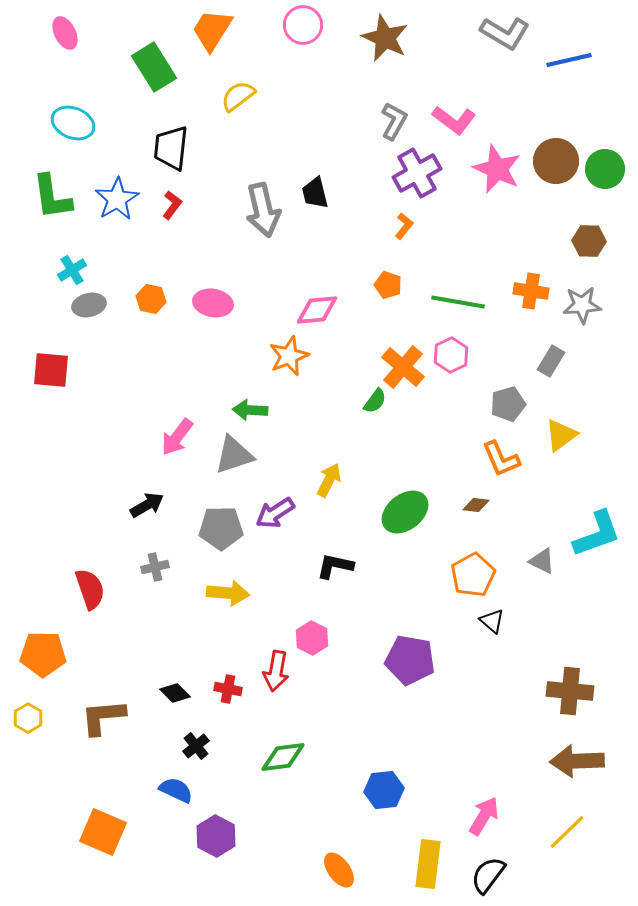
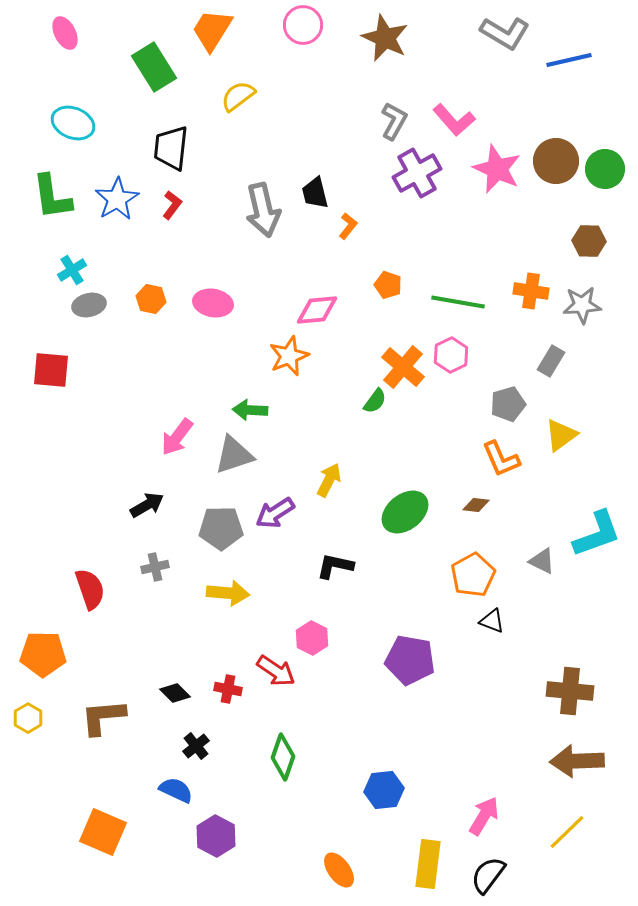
pink L-shape at (454, 120): rotated 12 degrees clockwise
orange L-shape at (404, 226): moved 56 px left
black triangle at (492, 621): rotated 20 degrees counterclockwise
red arrow at (276, 671): rotated 66 degrees counterclockwise
green diamond at (283, 757): rotated 63 degrees counterclockwise
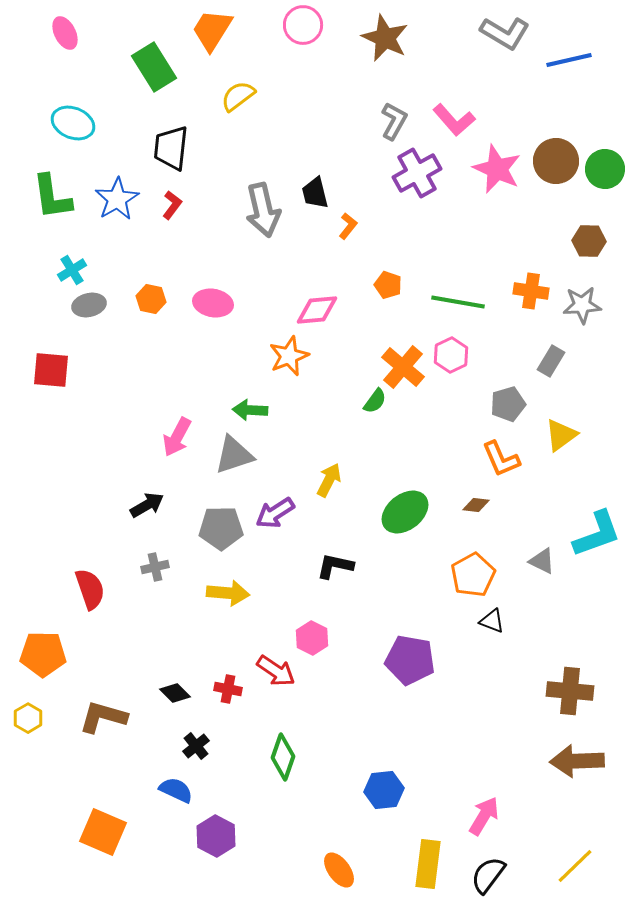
pink arrow at (177, 437): rotated 9 degrees counterclockwise
brown L-shape at (103, 717): rotated 21 degrees clockwise
yellow line at (567, 832): moved 8 px right, 34 px down
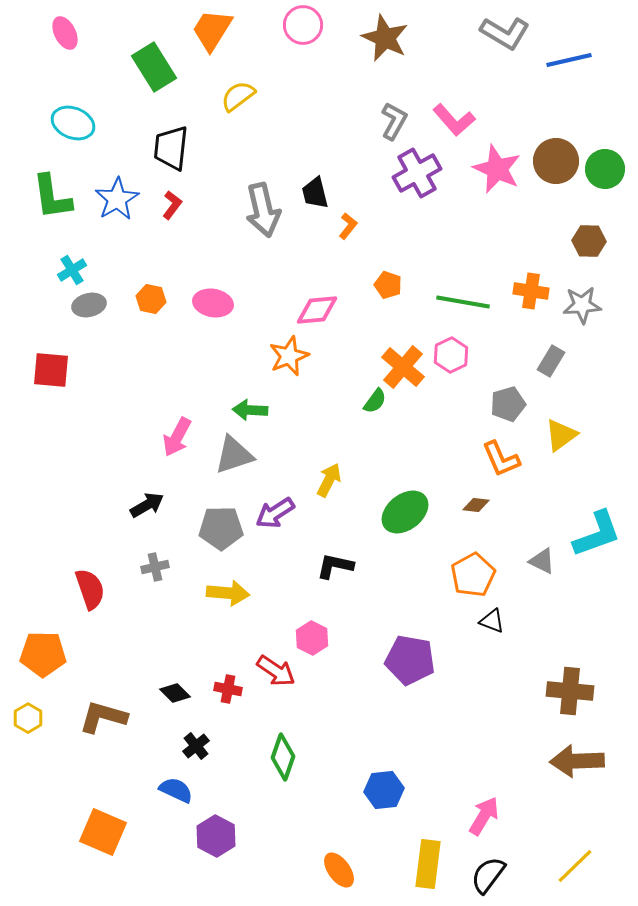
green line at (458, 302): moved 5 px right
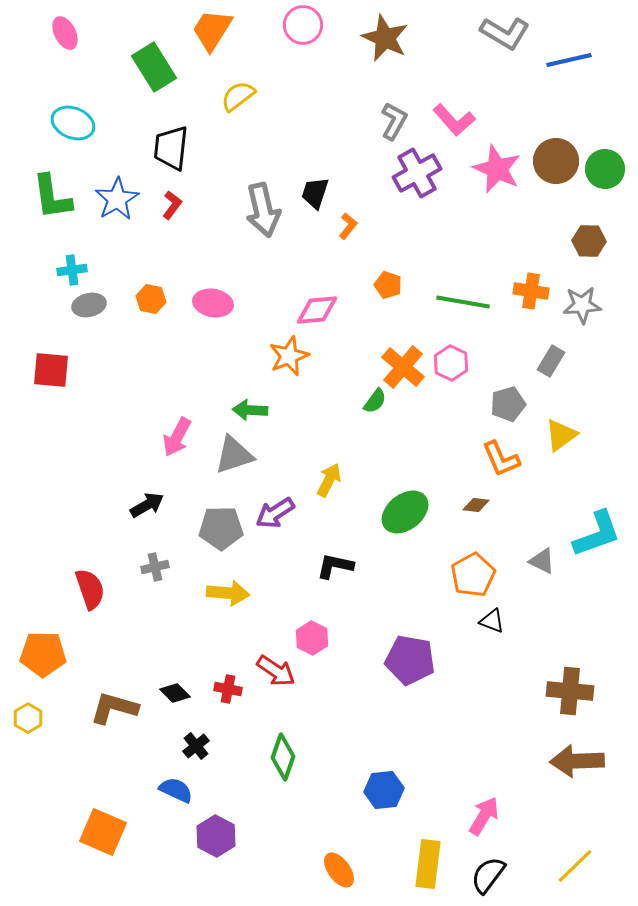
black trapezoid at (315, 193): rotated 32 degrees clockwise
cyan cross at (72, 270): rotated 24 degrees clockwise
pink hexagon at (451, 355): moved 8 px down; rotated 8 degrees counterclockwise
brown L-shape at (103, 717): moved 11 px right, 9 px up
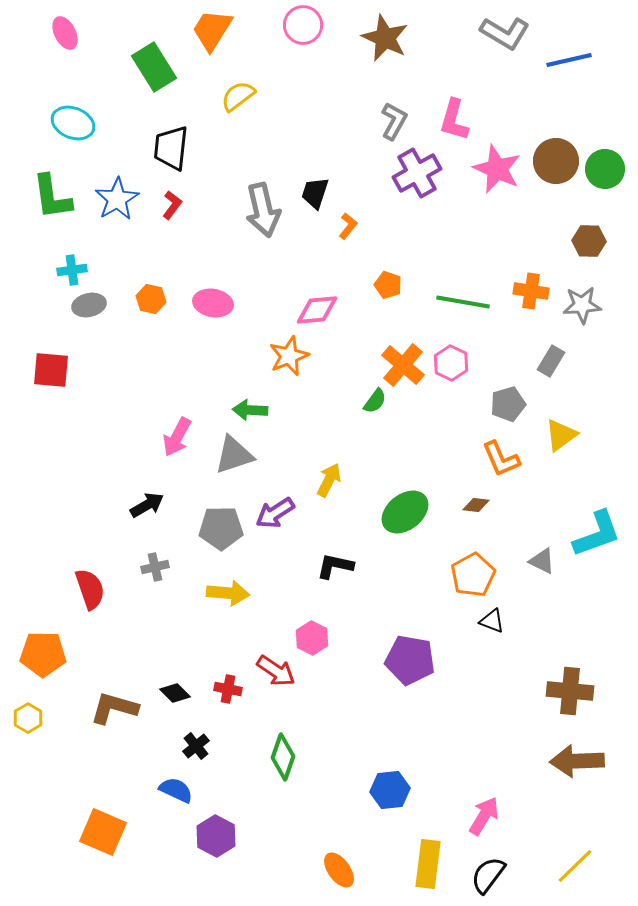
pink L-shape at (454, 120): rotated 57 degrees clockwise
orange cross at (403, 367): moved 2 px up
blue hexagon at (384, 790): moved 6 px right
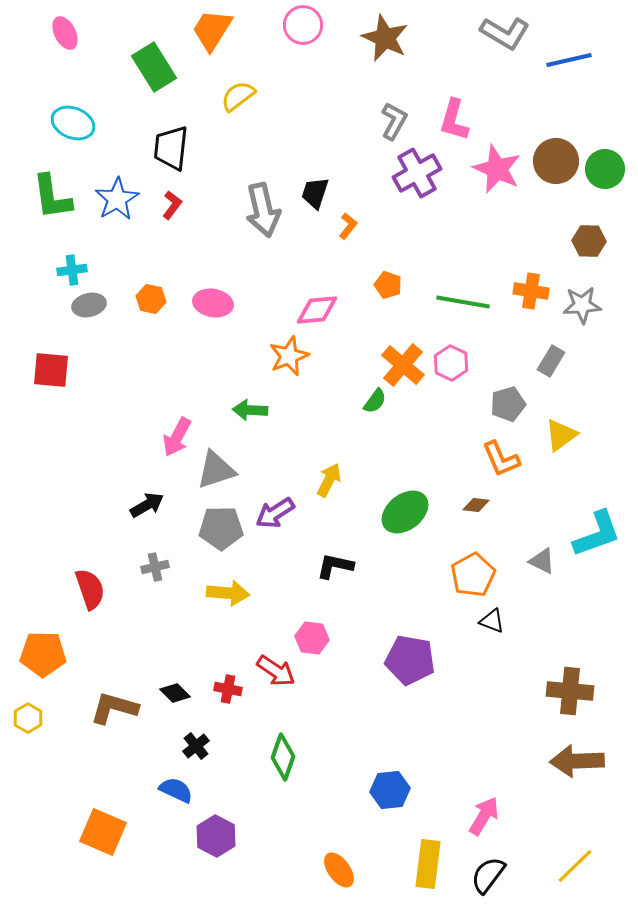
gray triangle at (234, 455): moved 18 px left, 15 px down
pink hexagon at (312, 638): rotated 20 degrees counterclockwise
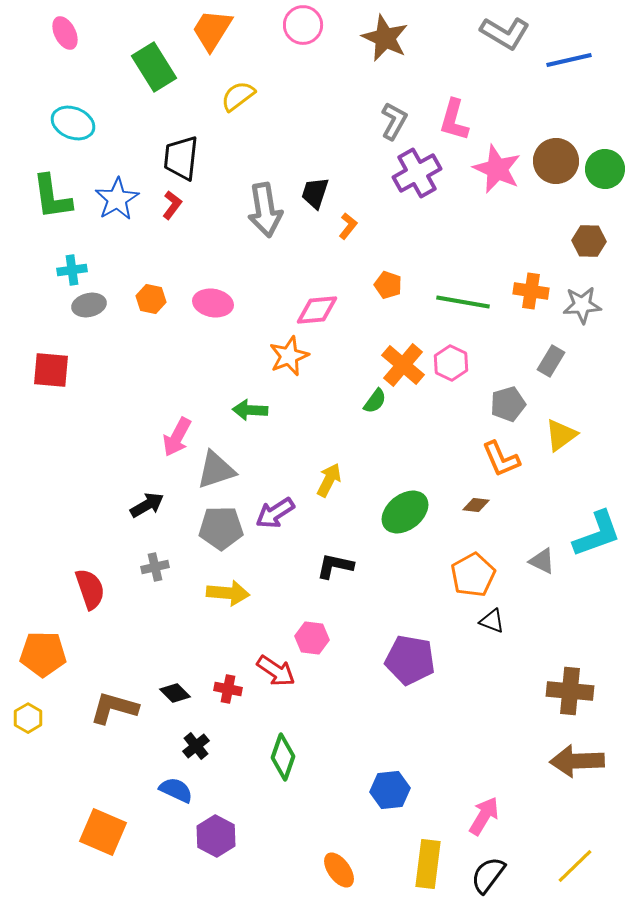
black trapezoid at (171, 148): moved 10 px right, 10 px down
gray arrow at (263, 210): moved 2 px right; rotated 4 degrees clockwise
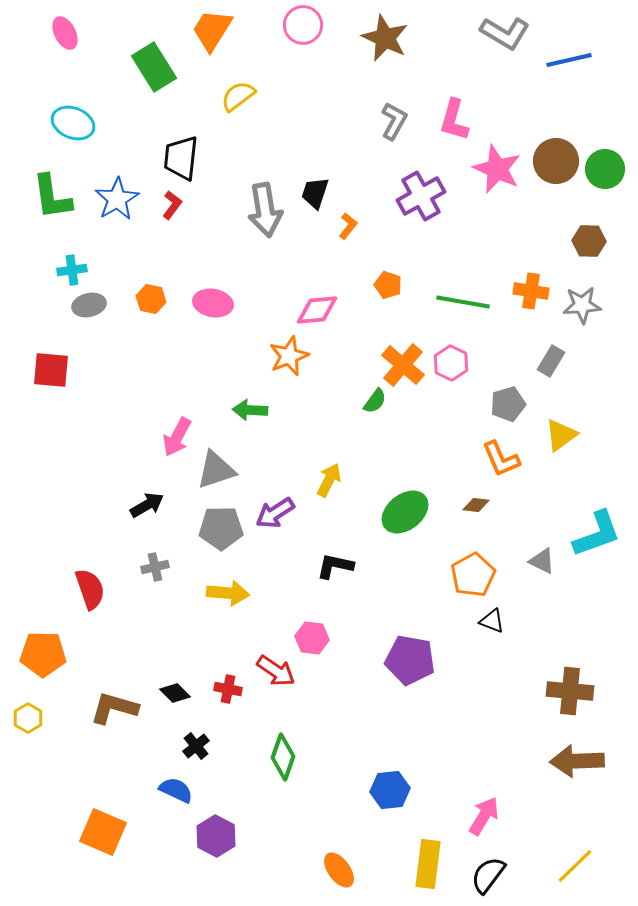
purple cross at (417, 173): moved 4 px right, 23 px down
